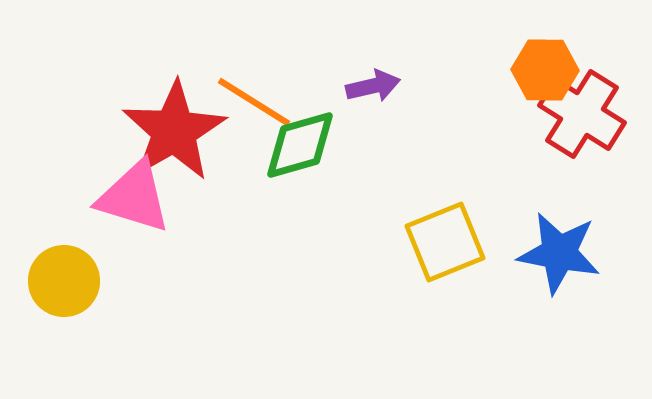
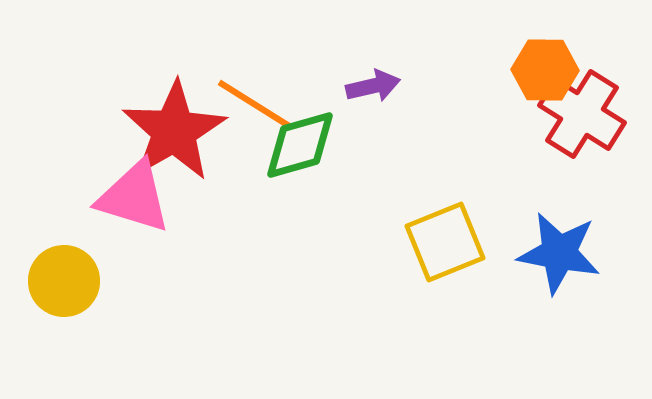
orange line: moved 2 px down
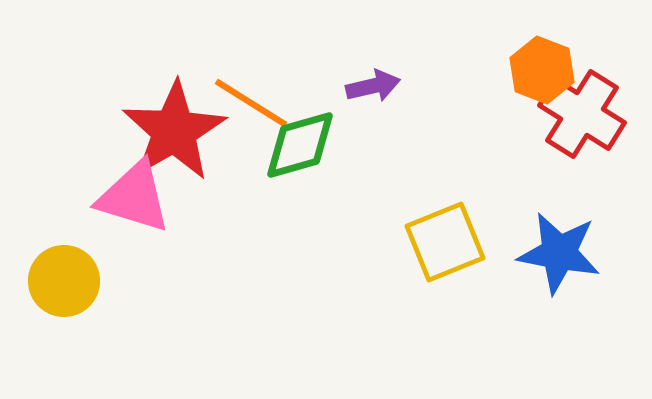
orange hexagon: moved 3 px left; rotated 20 degrees clockwise
orange line: moved 3 px left, 1 px up
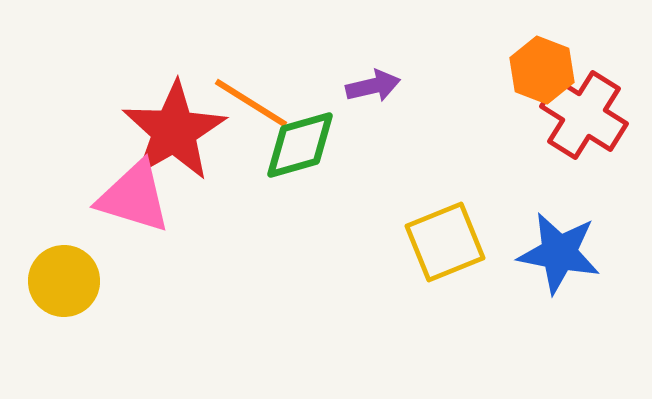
red cross: moved 2 px right, 1 px down
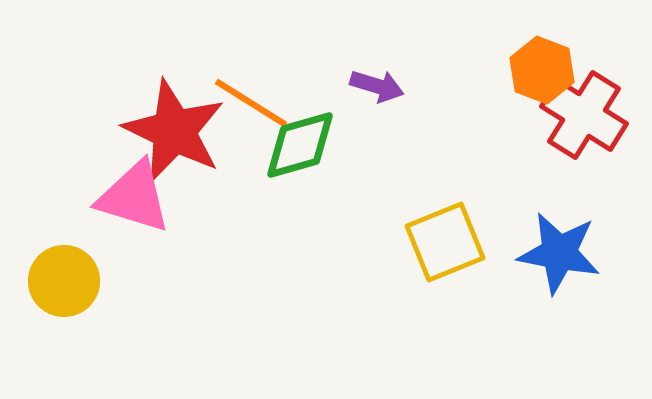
purple arrow: moved 4 px right; rotated 30 degrees clockwise
red star: rotated 16 degrees counterclockwise
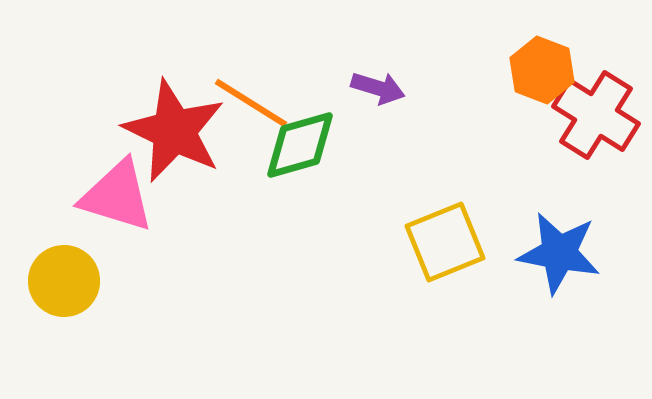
purple arrow: moved 1 px right, 2 px down
red cross: moved 12 px right
pink triangle: moved 17 px left, 1 px up
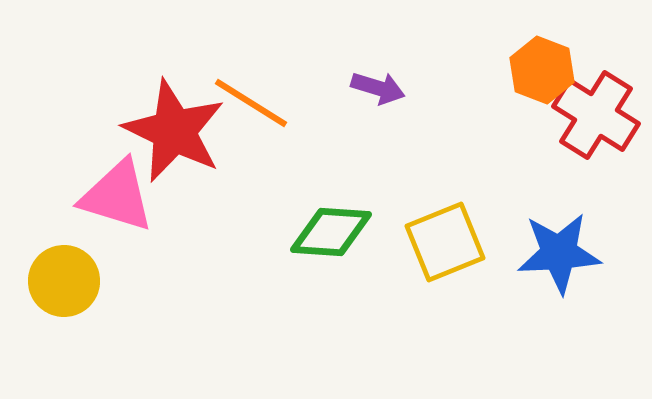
green diamond: moved 31 px right, 87 px down; rotated 20 degrees clockwise
blue star: rotated 14 degrees counterclockwise
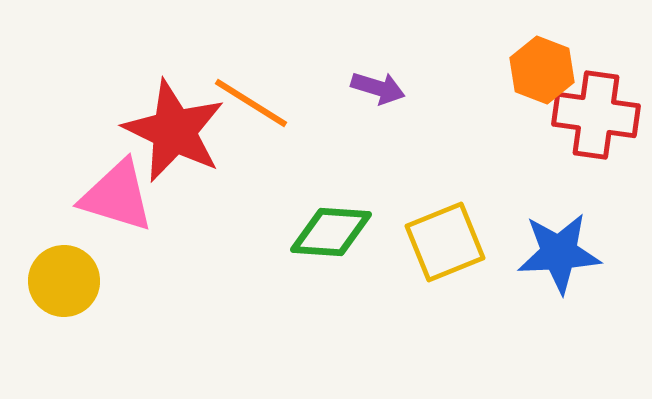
red cross: rotated 24 degrees counterclockwise
